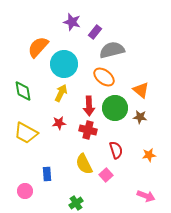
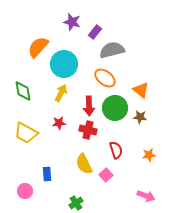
orange ellipse: moved 1 px right, 1 px down
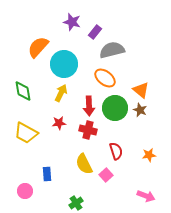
brown star: moved 7 px up; rotated 16 degrees clockwise
red semicircle: moved 1 px down
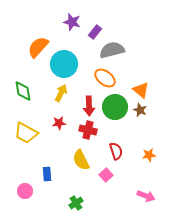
green circle: moved 1 px up
yellow semicircle: moved 3 px left, 4 px up
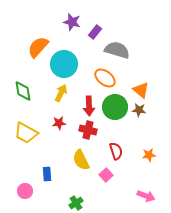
gray semicircle: moved 5 px right; rotated 30 degrees clockwise
brown star: moved 1 px left; rotated 16 degrees counterclockwise
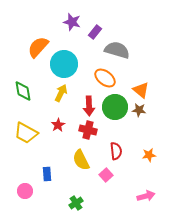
red star: moved 1 px left, 2 px down; rotated 24 degrees counterclockwise
red semicircle: rotated 12 degrees clockwise
pink arrow: rotated 36 degrees counterclockwise
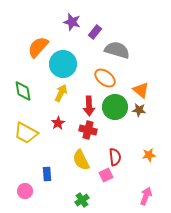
cyan circle: moved 1 px left
red star: moved 2 px up
red semicircle: moved 1 px left, 6 px down
pink square: rotated 16 degrees clockwise
pink arrow: rotated 54 degrees counterclockwise
green cross: moved 6 px right, 3 px up
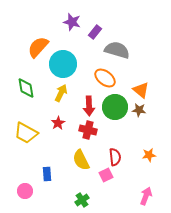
green diamond: moved 3 px right, 3 px up
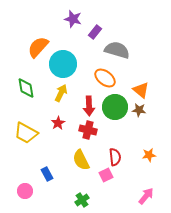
purple star: moved 1 px right, 3 px up
blue rectangle: rotated 24 degrees counterclockwise
pink arrow: rotated 18 degrees clockwise
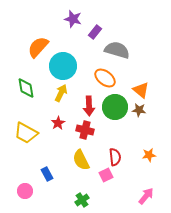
cyan circle: moved 2 px down
red cross: moved 3 px left
